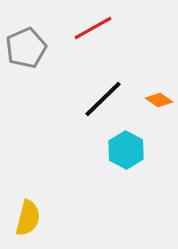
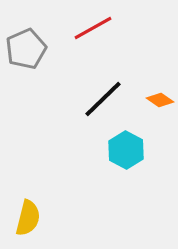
gray pentagon: moved 1 px down
orange diamond: moved 1 px right
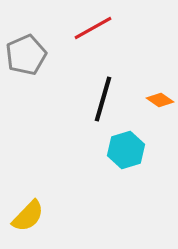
gray pentagon: moved 6 px down
black line: rotated 30 degrees counterclockwise
cyan hexagon: rotated 15 degrees clockwise
yellow semicircle: moved 2 px up; rotated 30 degrees clockwise
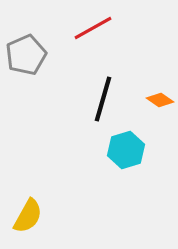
yellow semicircle: rotated 15 degrees counterclockwise
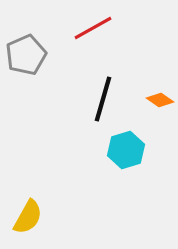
yellow semicircle: moved 1 px down
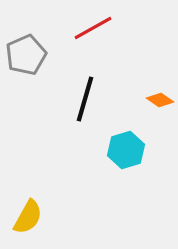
black line: moved 18 px left
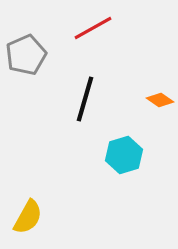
cyan hexagon: moved 2 px left, 5 px down
